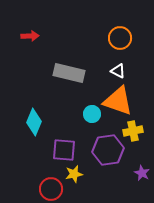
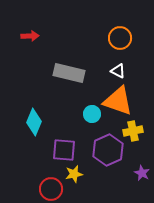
purple hexagon: rotated 16 degrees counterclockwise
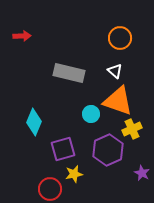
red arrow: moved 8 px left
white triangle: moved 3 px left; rotated 14 degrees clockwise
cyan circle: moved 1 px left
yellow cross: moved 1 px left, 2 px up; rotated 12 degrees counterclockwise
purple square: moved 1 px left, 1 px up; rotated 20 degrees counterclockwise
red circle: moved 1 px left
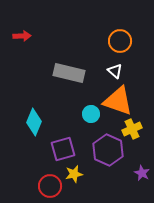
orange circle: moved 3 px down
purple hexagon: rotated 12 degrees counterclockwise
red circle: moved 3 px up
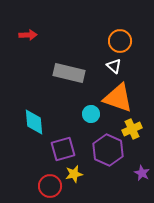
red arrow: moved 6 px right, 1 px up
white triangle: moved 1 px left, 5 px up
orange triangle: moved 3 px up
cyan diamond: rotated 28 degrees counterclockwise
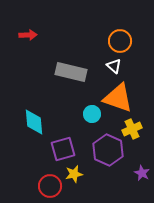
gray rectangle: moved 2 px right, 1 px up
cyan circle: moved 1 px right
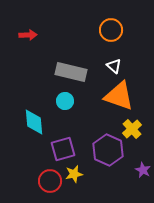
orange circle: moved 9 px left, 11 px up
orange triangle: moved 1 px right, 2 px up
cyan circle: moved 27 px left, 13 px up
yellow cross: rotated 18 degrees counterclockwise
purple star: moved 1 px right, 3 px up
red circle: moved 5 px up
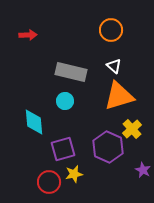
orange triangle: rotated 36 degrees counterclockwise
purple hexagon: moved 3 px up
red circle: moved 1 px left, 1 px down
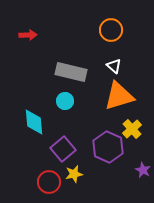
purple square: rotated 25 degrees counterclockwise
